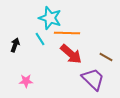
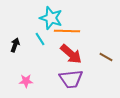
cyan star: moved 1 px right
orange line: moved 2 px up
purple trapezoid: moved 22 px left; rotated 130 degrees clockwise
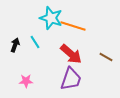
orange line: moved 6 px right, 5 px up; rotated 15 degrees clockwise
cyan line: moved 5 px left, 3 px down
purple trapezoid: rotated 65 degrees counterclockwise
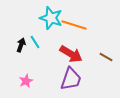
orange line: moved 1 px right, 1 px up
black arrow: moved 6 px right
red arrow: rotated 10 degrees counterclockwise
pink star: rotated 24 degrees counterclockwise
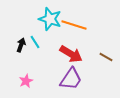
cyan star: moved 1 px left, 1 px down
purple trapezoid: rotated 15 degrees clockwise
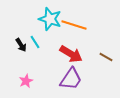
black arrow: rotated 128 degrees clockwise
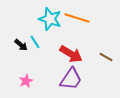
orange line: moved 3 px right, 7 px up
black arrow: rotated 16 degrees counterclockwise
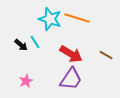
brown line: moved 2 px up
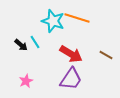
cyan star: moved 3 px right, 2 px down
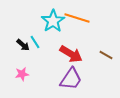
cyan star: rotated 20 degrees clockwise
black arrow: moved 2 px right
pink star: moved 4 px left, 7 px up; rotated 16 degrees clockwise
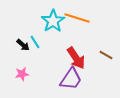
red arrow: moved 5 px right, 4 px down; rotated 25 degrees clockwise
